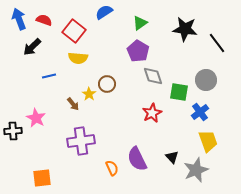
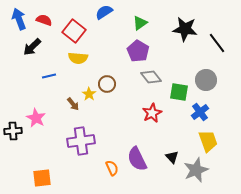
gray diamond: moved 2 px left, 1 px down; rotated 20 degrees counterclockwise
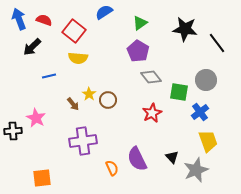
brown circle: moved 1 px right, 16 px down
purple cross: moved 2 px right
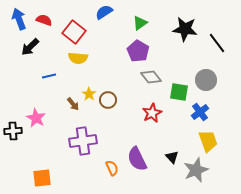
red square: moved 1 px down
black arrow: moved 2 px left
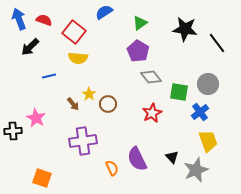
gray circle: moved 2 px right, 4 px down
brown circle: moved 4 px down
orange square: rotated 24 degrees clockwise
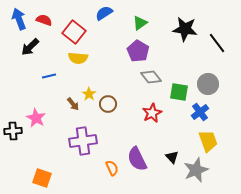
blue semicircle: moved 1 px down
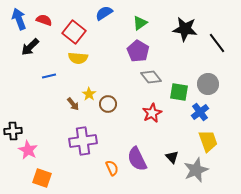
pink star: moved 8 px left, 32 px down
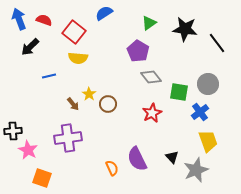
green triangle: moved 9 px right
purple cross: moved 15 px left, 3 px up
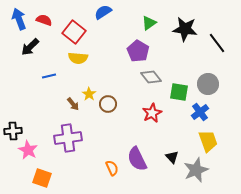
blue semicircle: moved 1 px left, 1 px up
